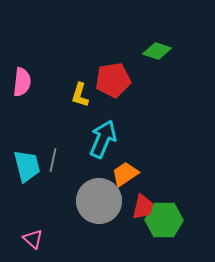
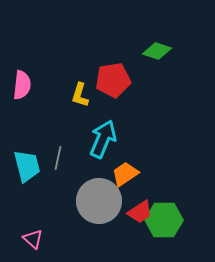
pink semicircle: moved 3 px down
gray line: moved 5 px right, 2 px up
red trapezoid: moved 3 px left, 5 px down; rotated 44 degrees clockwise
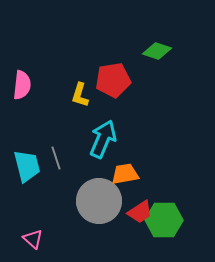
gray line: moved 2 px left; rotated 30 degrees counterclockwise
orange trapezoid: rotated 24 degrees clockwise
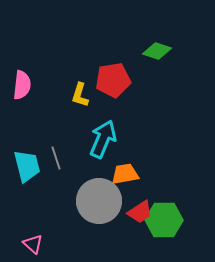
pink triangle: moved 5 px down
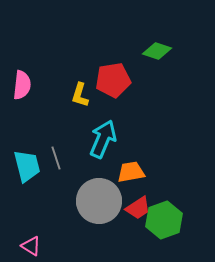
orange trapezoid: moved 6 px right, 2 px up
red trapezoid: moved 2 px left, 4 px up
green hexagon: rotated 21 degrees counterclockwise
pink triangle: moved 2 px left, 2 px down; rotated 10 degrees counterclockwise
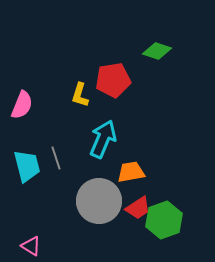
pink semicircle: moved 20 px down; rotated 16 degrees clockwise
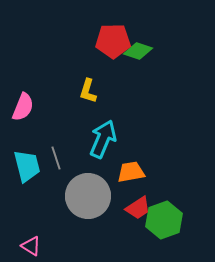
green diamond: moved 19 px left
red pentagon: moved 39 px up; rotated 8 degrees clockwise
yellow L-shape: moved 8 px right, 4 px up
pink semicircle: moved 1 px right, 2 px down
gray circle: moved 11 px left, 5 px up
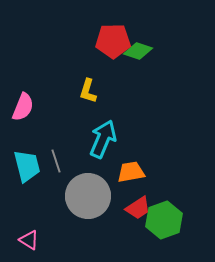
gray line: moved 3 px down
pink triangle: moved 2 px left, 6 px up
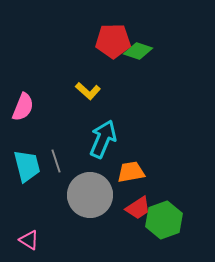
yellow L-shape: rotated 65 degrees counterclockwise
gray circle: moved 2 px right, 1 px up
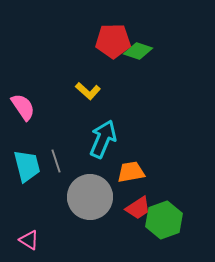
pink semicircle: rotated 56 degrees counterclockwise
gray circle: moved 2 px down
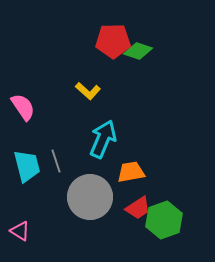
pink triangle: moved 9 px left, 9 px up
